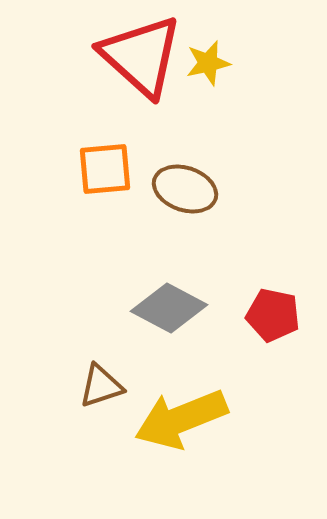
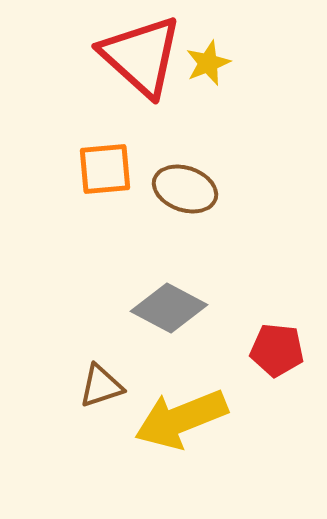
yellow star: rotated 9 degrees counterclockwise
red pentagon: moved 4 px right, 35 px down; rotated 6 degrees counterclockwise
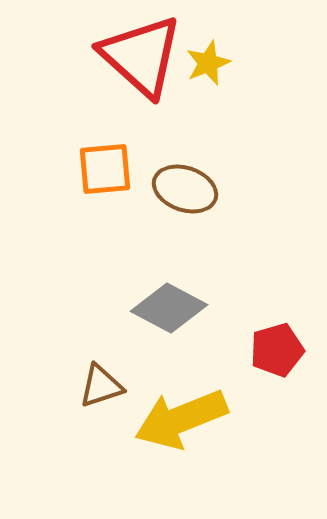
red pentagon: rotated 22 degrees counterclockwise
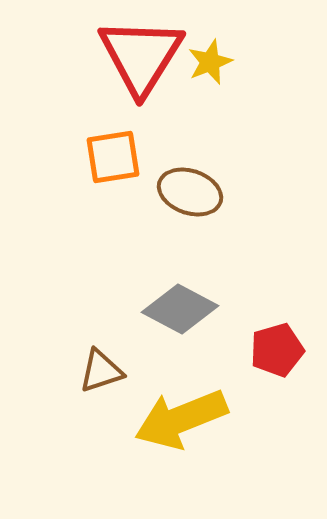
red triangle: rotated 20 degrees clockwise
yellow star: moved 2 px right, 1 px up
orange square: moved 8 px right, 12 px up; rotated 4 degrees counterclockwise
brown ellipse: moved 5 px right, 3 px down
gray diamond: moved 11 px right, 1 px down
brown triangle: moved 15 px up
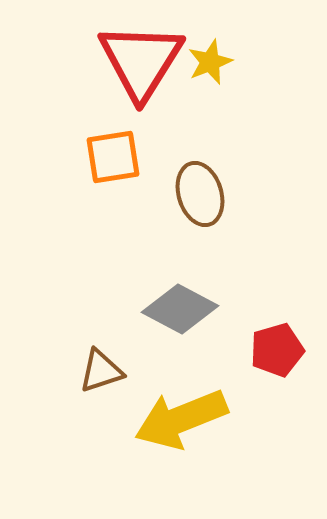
red triangle: moved 5 px down
brown ellipse: moved 10 px right, 2 px down; rotated 54 degrees clockwise
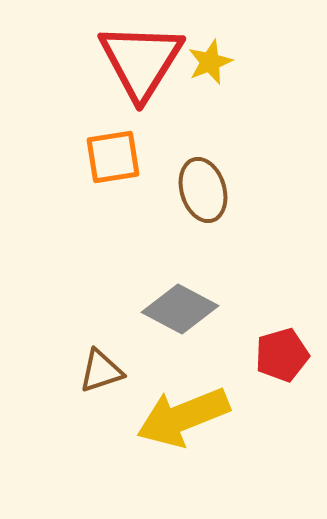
brown ellipse: moved 3 px right, 4 px up
red pentagon: moved 5 px right, 5 px down
yellow arrow: moved 2 px right, 2 px up
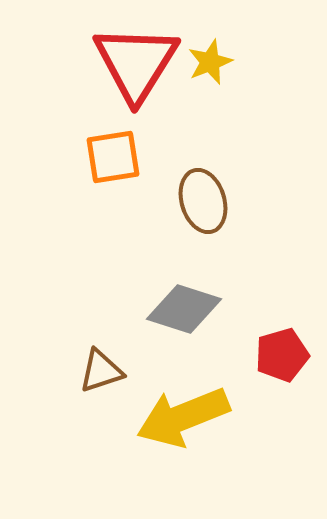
red triangle: moved 5 px left, 2 px down
brown ellipse: moved 11 px down
gray diamond: moved 4 px right; rotated 10 degrees counterclockwise
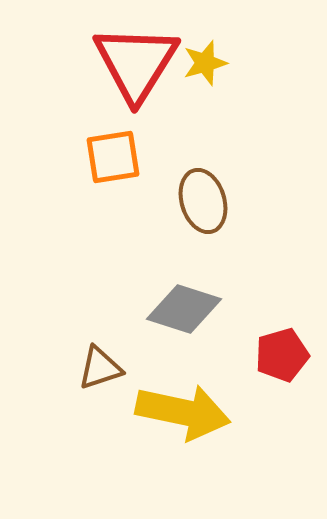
yellow star: moved 5 px left, 1 px down; rotated 6 degrees clockwise
brown triangle: moved 1 px left, 3 px up
yellow arrow: moved 5 px up; rotated 146 degrees counterclockwise
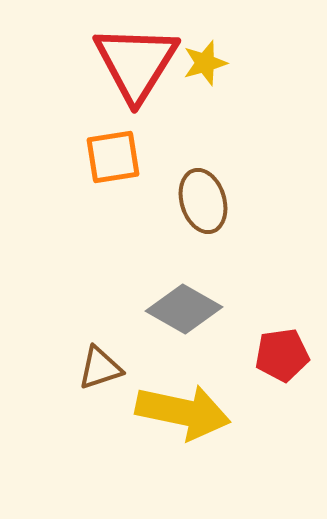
gray diamond: rotated 12 degrees clockwise
red pentagon: rotated 8 degrees clockwise
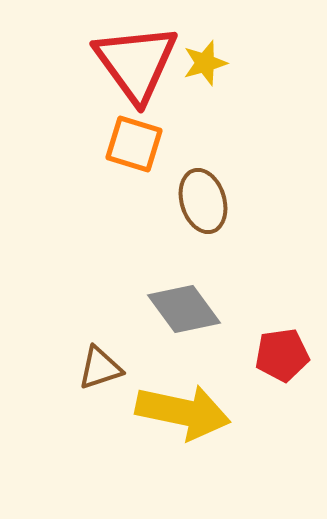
red triangle: rotated 8 degrees counterclockwise
orange square: moved 21 px right, 13 px up; rotated 26 degrees clockwise
gray diamond: rotated 24 degrees clockwise
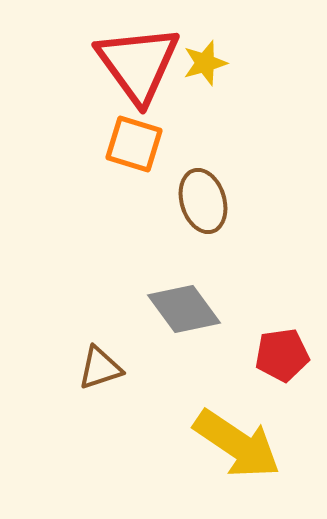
red triangle: moved 2 px right, 1 px down
yellow arrow: moved 54 px right, 32 px down; rotated 22 degrees clockwise
